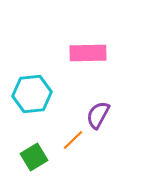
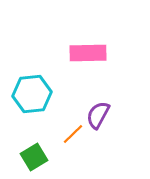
orange line: moved 6 px up
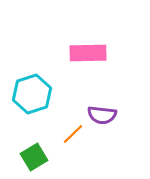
cyan hexagon: rotated 12 degrees counterclockwise
purple semicircle: moved 4 px right; rotated 112 degrees counterclockwise
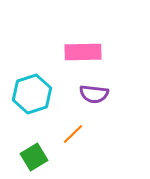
pink rectangle: moved 5 px left, 1 px up
purple semicircle: moved 8 px left, 21 px up
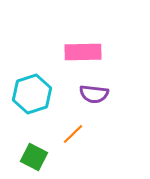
green square: rotated 32 degrees counterclockwise
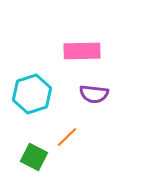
pink rectangle: moved 1 px left, 1 px up
orange line: moved 6 px left, 3 px down
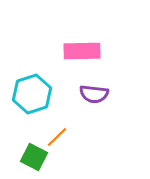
orange line: moved 10 px left
